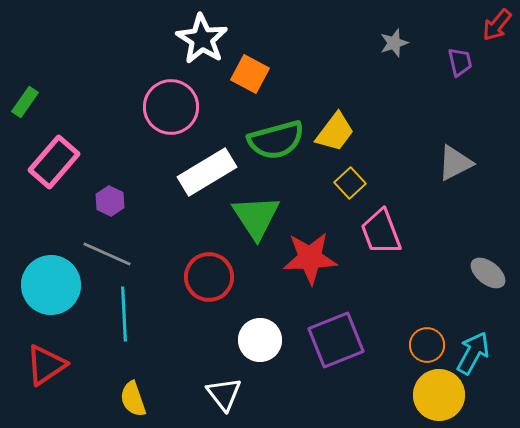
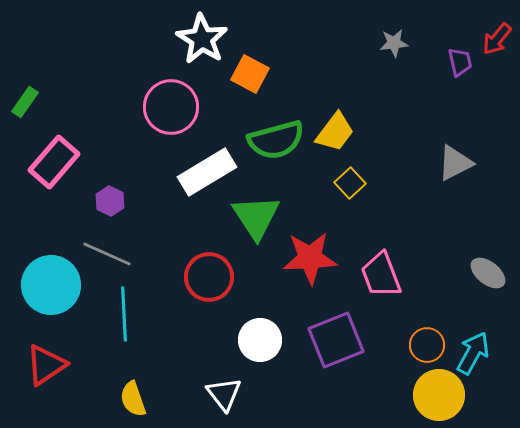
red arrow: moved 14 px down
gray star: rotated 12 degrees clockwise
pink trapezoid: moved 43 px down
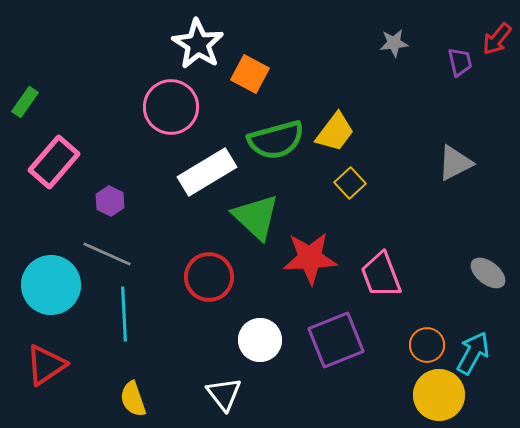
white star: moved 4 px left, 5 px down
green triangle: rotated 14 degrees counterclockwise
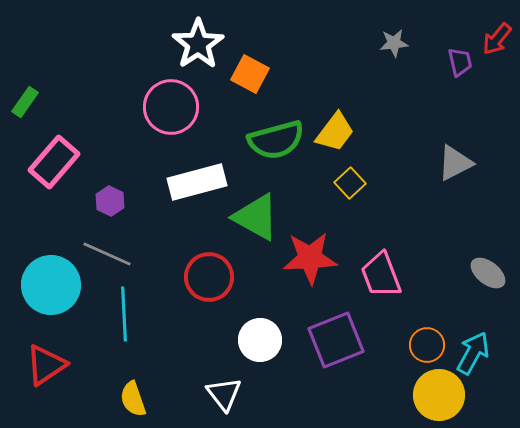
white star: rotated 6 degrees clockwise
white rectangle: moved 10 px left, 10 px down; rotated 16 degrees clockwise
green triangle: rotated 14 degrees counterclockwise
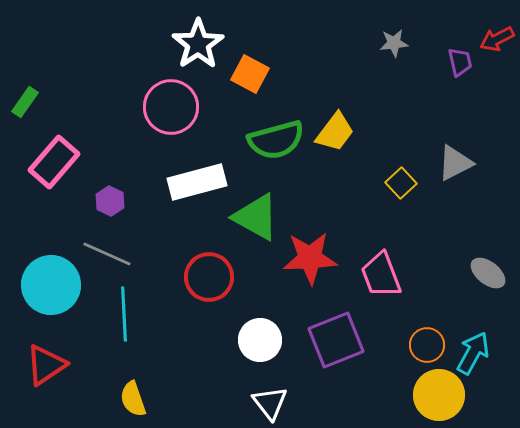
red arrow: rotated 24 degrees clockwise
yellow square: moved 51 px right
white triangle: moved 46 px right, 9 px down
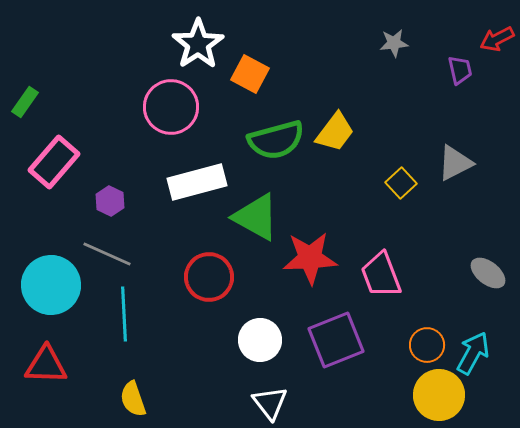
purple trapezoid: moved 8 px down
red triangle: rotated 36 degrees clockwise
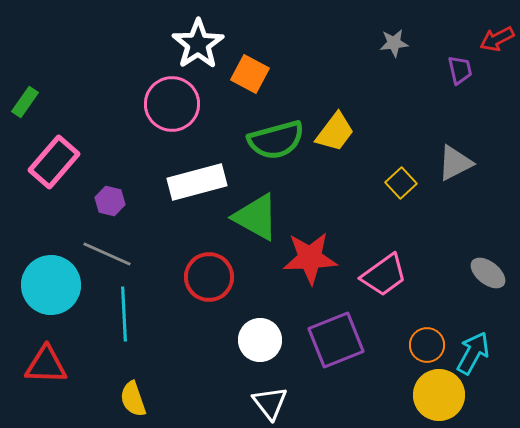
pink circle: moved 1 px right, 3 px up
purple hexagon: rotated 12 degrees counterclockwise
pink trapezoid: moved 3 px right; rotated 105 degrees counterclockwise
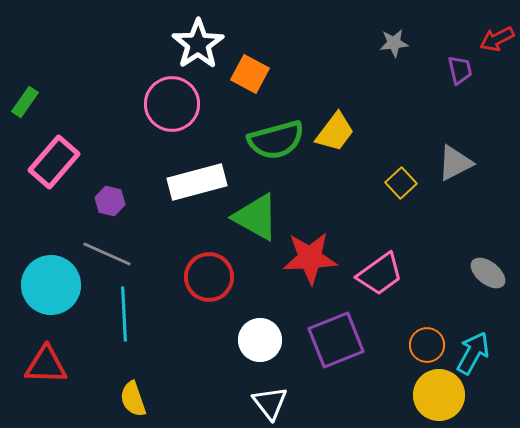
pink trapezoid: moved 4 px left, 1 px up
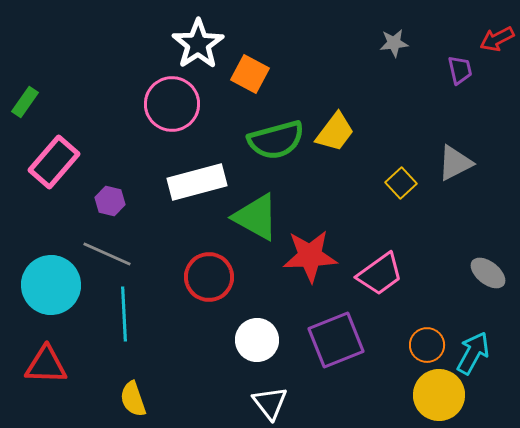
red star: moved 2 px up
white circle: moved 3 px left
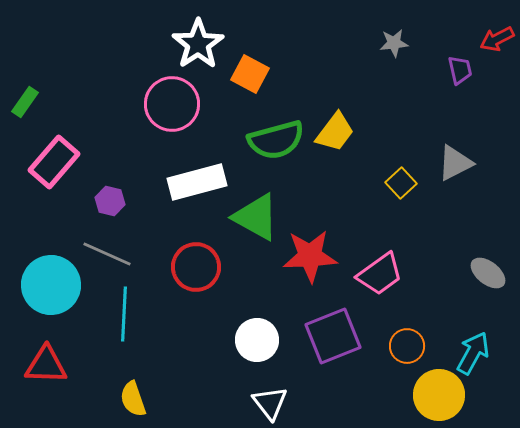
red circle: moved 13 px left, 10 px up
cyan line: rotated 6 degrees clockwise
purple square: moved 3 px left, 4 px up
orange circle: moved 20 px left, 1 px down
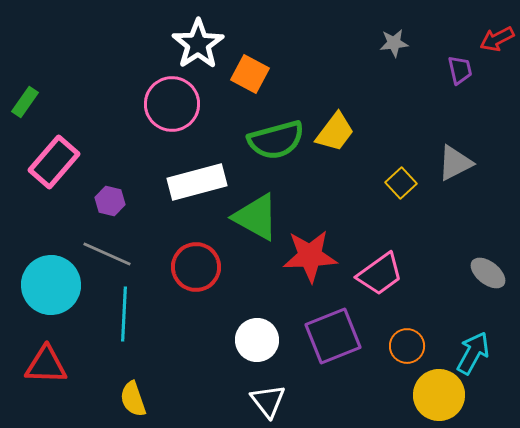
white triangle: moved 2 px left, 2 px up
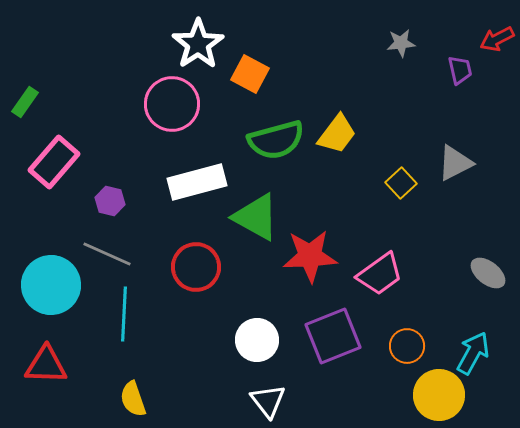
gray star: moved 7 px right
yellow trapezoid: moved 2 px right, 2 px down
